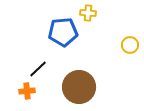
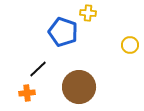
blue pentagon: rotated 24 degrees clockwise
orange cross: moved 2 px down
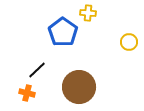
blue pentagon: rotated 16 degrees clockwise
yellow circle: moved 1 px left, 3 px up
black line: moved 1 px left, 1 px down
orange cross: rotated 21 degrees clockwise
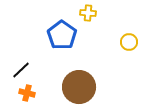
blue pentagon: moved 1 px left, 3 px down
black line: moved 16 px left
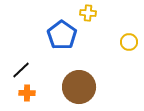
orange cross: rotated 14 degrees counterclockwise
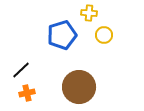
yellow cross: moved 1 px right
blue pentagon: rotated 20 degrees clockwise
yellow circle: moved 25 px left, 7 px up
orange cross: rotated 14 degrees counterclockwise
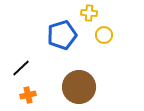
black line: moved 2 px up
orange cross: moved 1 px right, 2 px down
